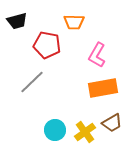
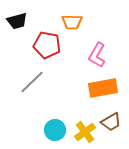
orange trapezoid: moved 2 px left
brown trapezoid: moved 1 px left, 1 px up
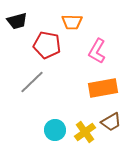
pink L-shape: moved 4 px up
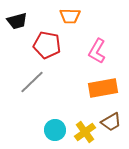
orange trapezoid: moved 2 px left, 6 px up
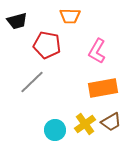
yellow cross: moved 8 px up
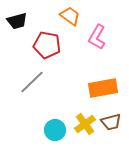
orange trapezoid: rotated 145 degrees counterclockwise
pink L-shape: moved 14 px up
brown trapezoid: rotated 15 degrees clockwise
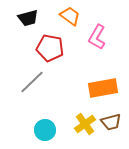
black trapezoid: moved 11 px right, 3 px up
red pentagon: moved 3 px right, 3 px down
cyan circle: moved 10 px left
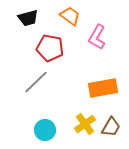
gray line: moved 4 px right
brown trapezoid: moved 5 px down; rotated 45 degrees counterclockwise
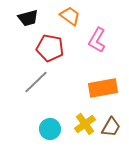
pink L-shape: moved 3 px down
cyan circle: moved 5 px right, 1 px up
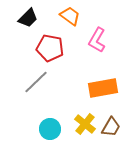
black trapezoid: rotated 30 degrees counterclockwise
yellow cross: rotated 15 degrees counterclockwise
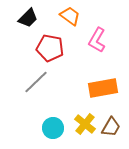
cyan circle: moved 3 px right, 1 px up
